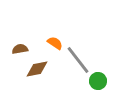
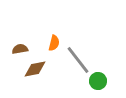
orange semicircle: moved 1 px left; rotated 70 degrees clockwise
brown diamond: moved 2 px left
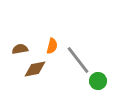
orange semicircle: moved 2 px left, 3 px down
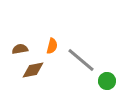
gray line: moved 3 px right; rotated 12 degrees counterclockwise
brown diamond: moved 2 px left, 1 px down
green circle: moved 9 px right
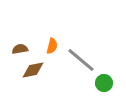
green circle: moved 3 px left, 2 px down
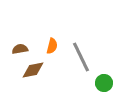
gray line: moved 3 px up; rotated 24 degrees clockwise
